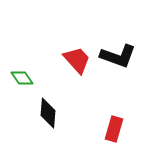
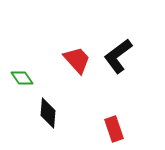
black L-shape: rotated 123 degrees clockwise
red rectangle: rotated 35 degrees counterclockwise
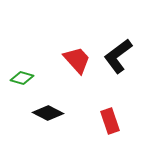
green diamond: rotated 40 degrees counterclockwise
black diamond: rotated 68 degrees counterclockwise
red rectangle: moved 4 px left, 8 px up
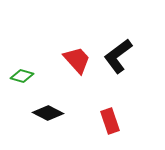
green diamond: moved 2 px up
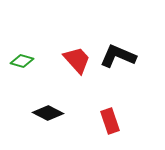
black L-shape: rotated 60 degrees clockwise
green diamond: moved 15 px up
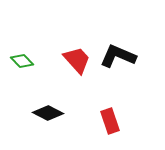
green diamond: rotated 30 degrees clockwise
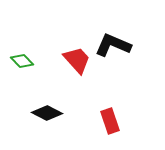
black L-shape: moved 5 px left, 11 px up
black diamond: moved 1 px left
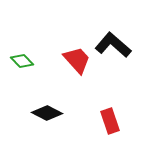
black L-shape: rotated 18 degrees clockwise
